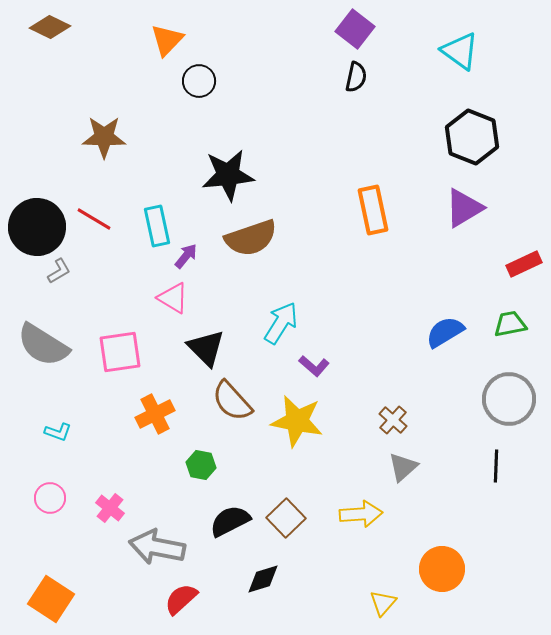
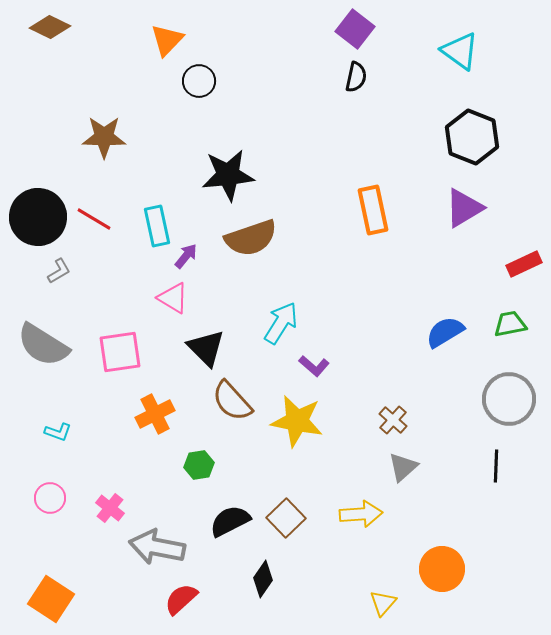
black circle at (37, 227): moved 1 px right, 10 px up
green hexagon at (201, 465): moved 2 px left; rotated 20 degrees counterclockwise
black diamond at (263, 579): rotated 39 degrees counterclockwise
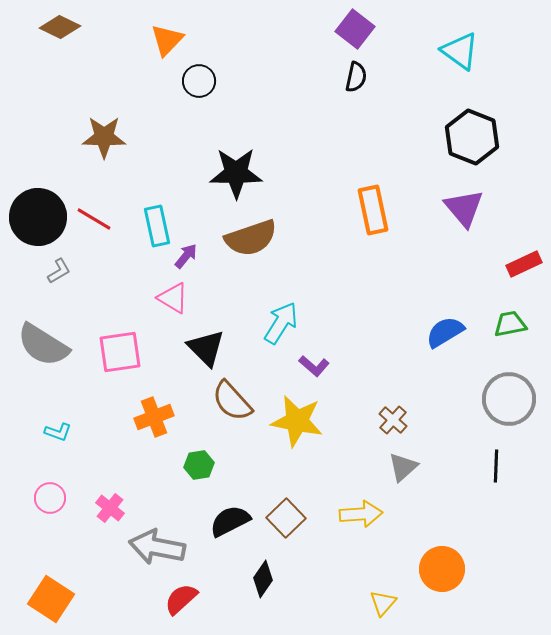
brown diamond at (50, 27): moved 10 px right
black star at (228, 175): moved 8 px right, 2 px up; rotated 6 degrees clockwise
purple triangle at (464, 208): rotated 39 degrees counterclockwise
orange cross at (155, 414): moved 1 px left, 3 px down; rotated 6 degrees clockwise
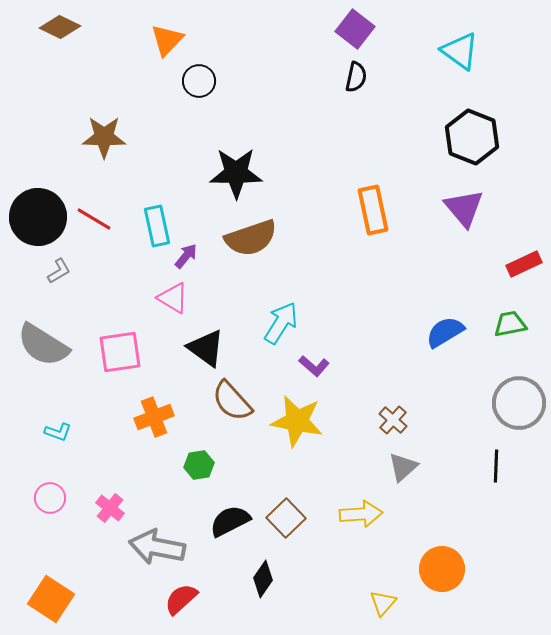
black triangle at (206, 348): rotated 9 degrees counterclockwise
gray circle at (509, 399): moved 10 px right, 4 px down
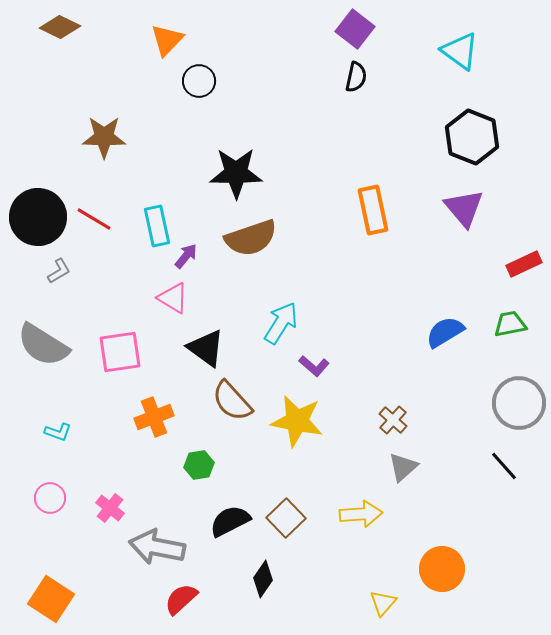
black line at (496, 466): moved 8 px right; rotated 44 degrees counterclockwise
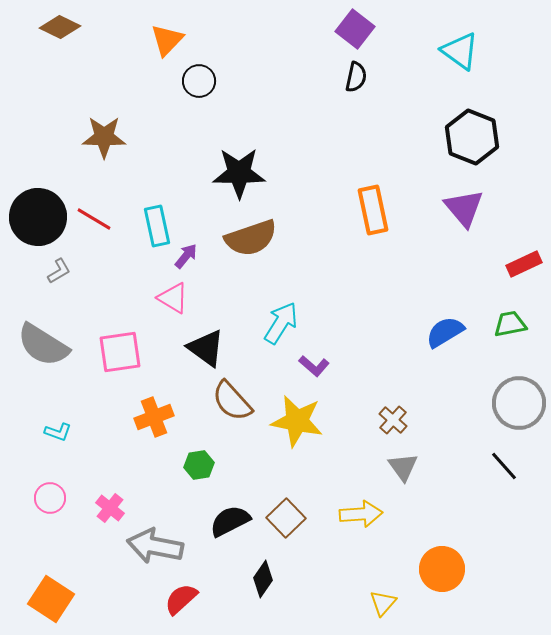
black star at (236, 173): moved 3 px right
gray triangle at (403, 467): rotated 24 degrees counterclockwise
gray arrow at (157, 547): moved 2 px left, 1 px up
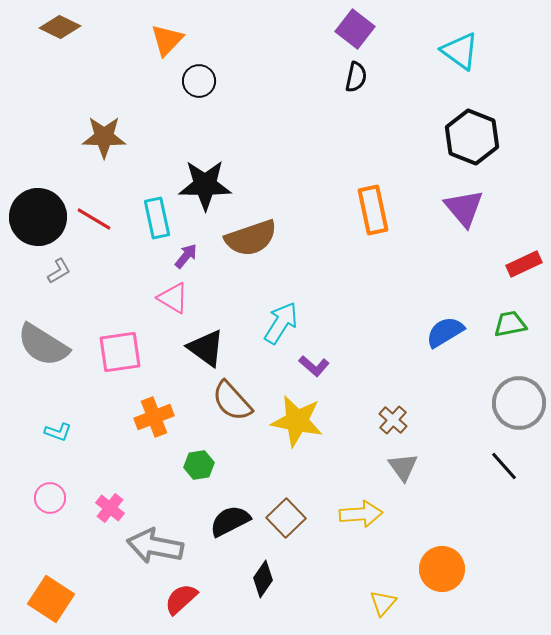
black star at (239, 173): moved 34 px left, 12 px down
cyan rectangle at (157, 226): moved 8 px up
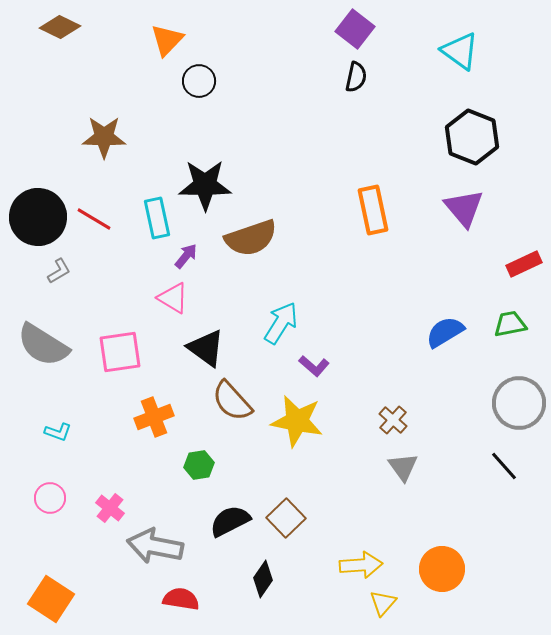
yellow arrow at (361, 514): moved 51 px down
red semicircle at (181, 599): rotated 51 degrees clockwise
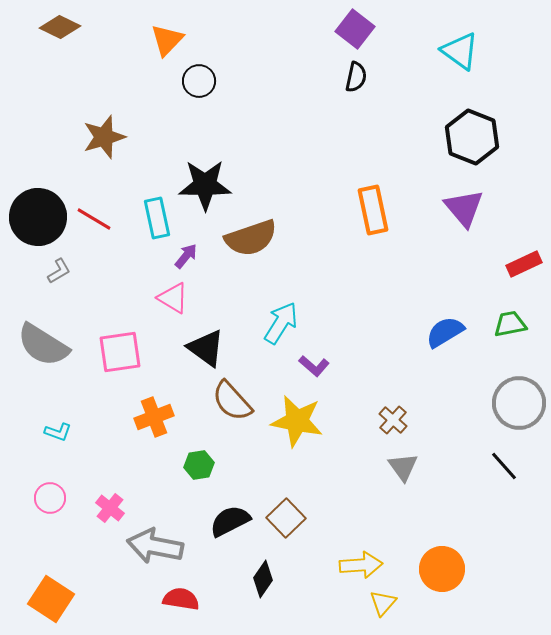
brown star at (104, 137): rotated 18 degrees counterclockwise
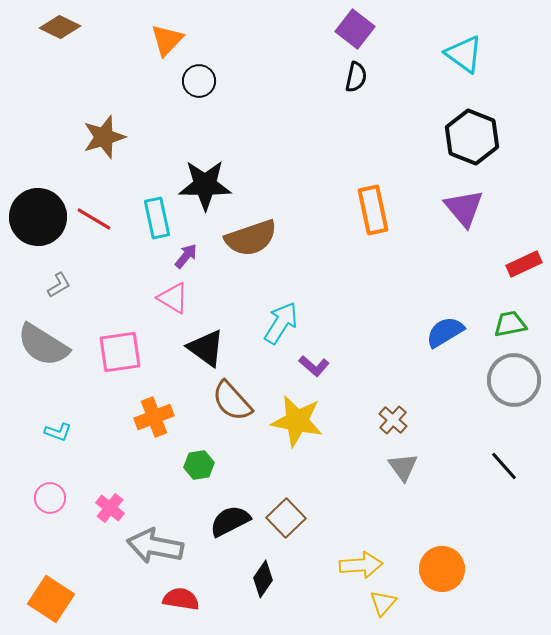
cyan triangle at (460, 51): moved 4 px right, 3 px down
gray L-shape at (59, 271): moved 14 px down
gray circle at (519, 403): moved 5 px left, 23 px up
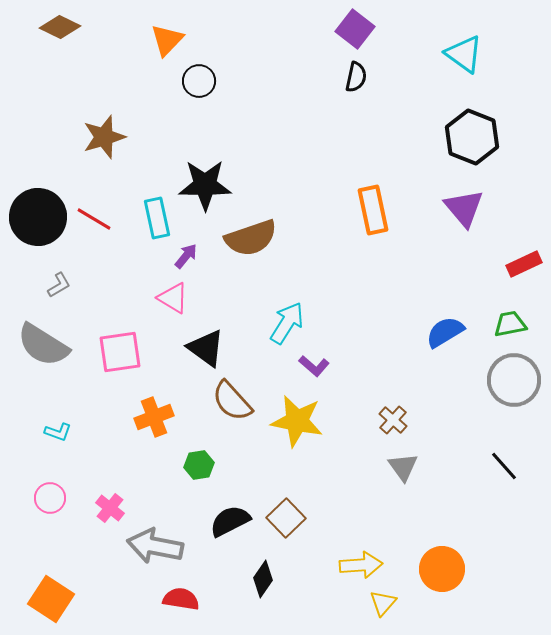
cyan arrow at (281, 323): moved 6 px right
